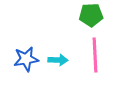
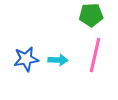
pink line: rotated 16 degrees clockwise
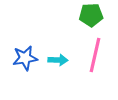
blue star: moved 1 px left, 1 px up
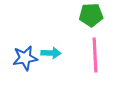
pink line: rotated 16 degrees counterclockwise
cyan arrow: moved 7 px left, 7 px up
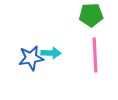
blue star: moved 6 px right
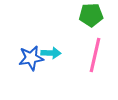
pink line: rotated 16 degrees clockwise
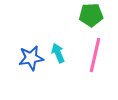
cyan arrow: moved 7 px right; rotated 114 degrees counterclockwise
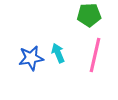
green pentagon: moved 2 px left
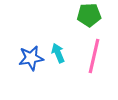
pink line: moved 1 px left, 1 px down
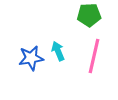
cyan arrow: moved 2 px up
